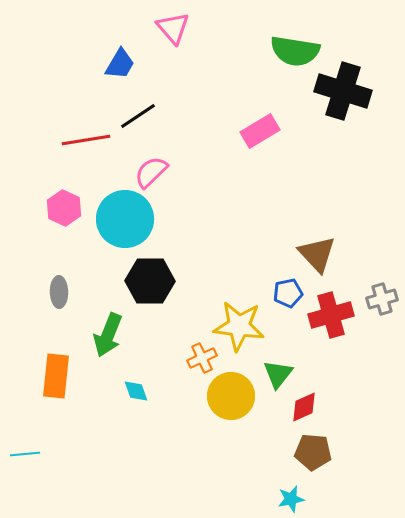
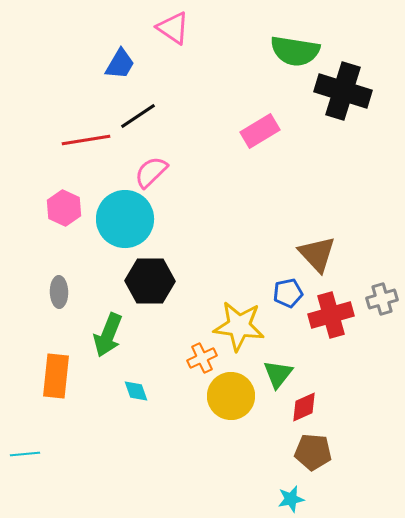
pink triangle: rotated 15 degrees counterclockwise
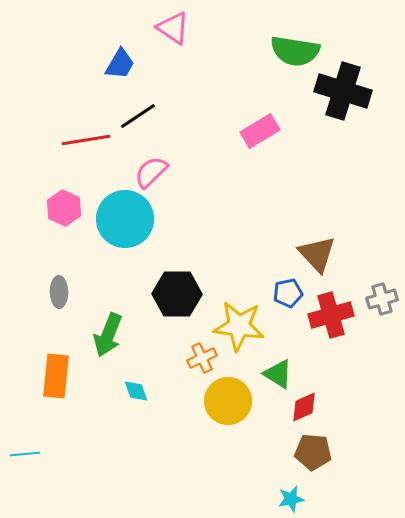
black hexagon: moved 27 px right, 13 px down
green triangle: rotated 36 degrees counterclockwise
yellow circle: moved 3 px left, 5 px down
